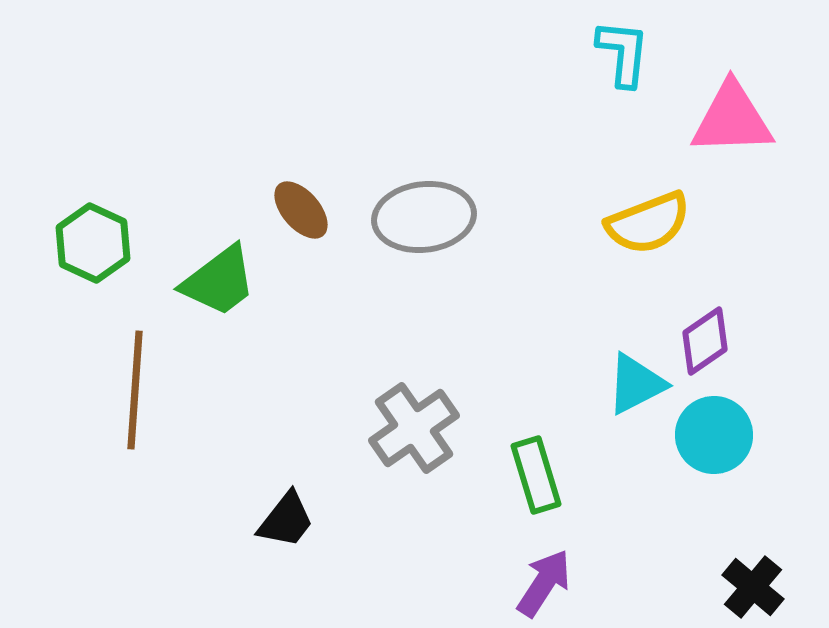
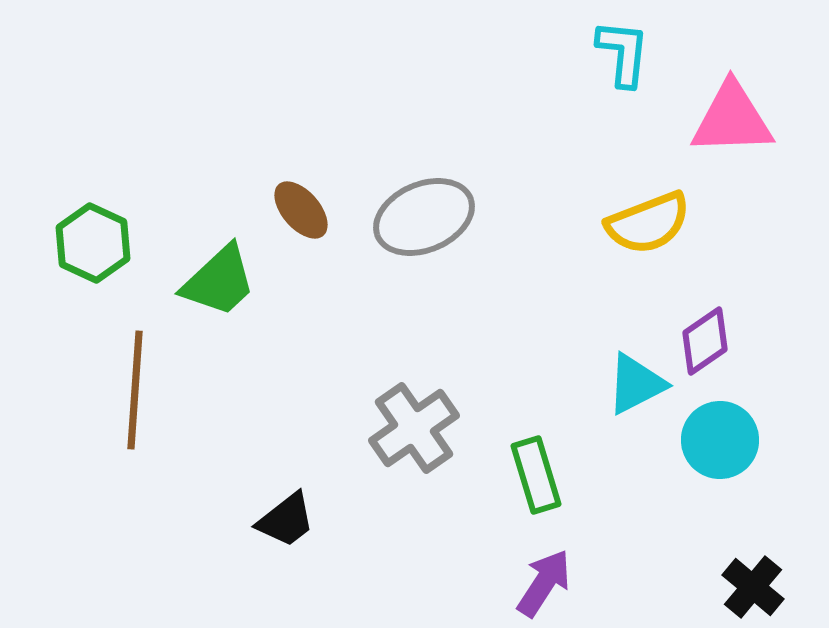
gray ellipse: rotated 16 degrees counterclockwise
green trapezoid: rotated 6 degrees counterclockwise
cyan circle: moved 6 px right, 5 px down
black trapezoid: rotated 14 degrees clockwise
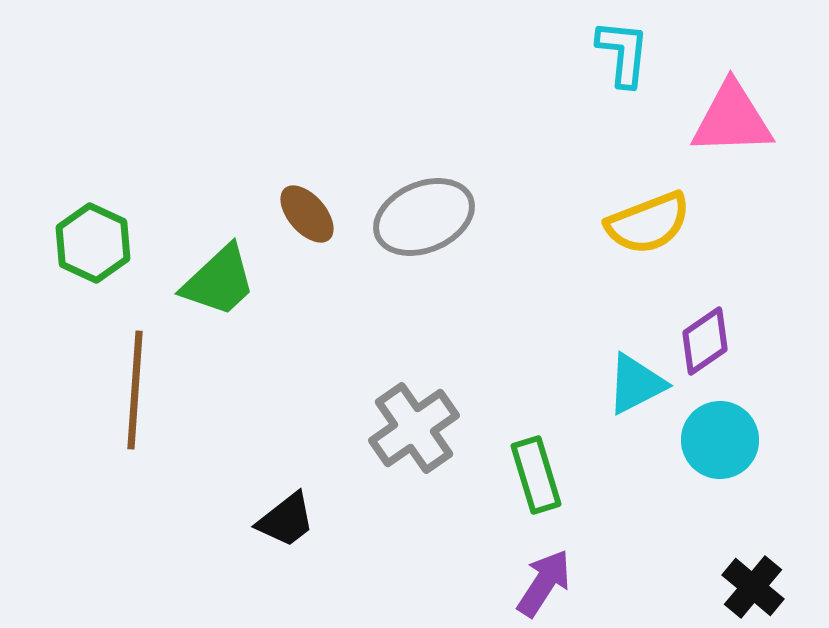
brown ellipse: moved 6 px right, 4 px down
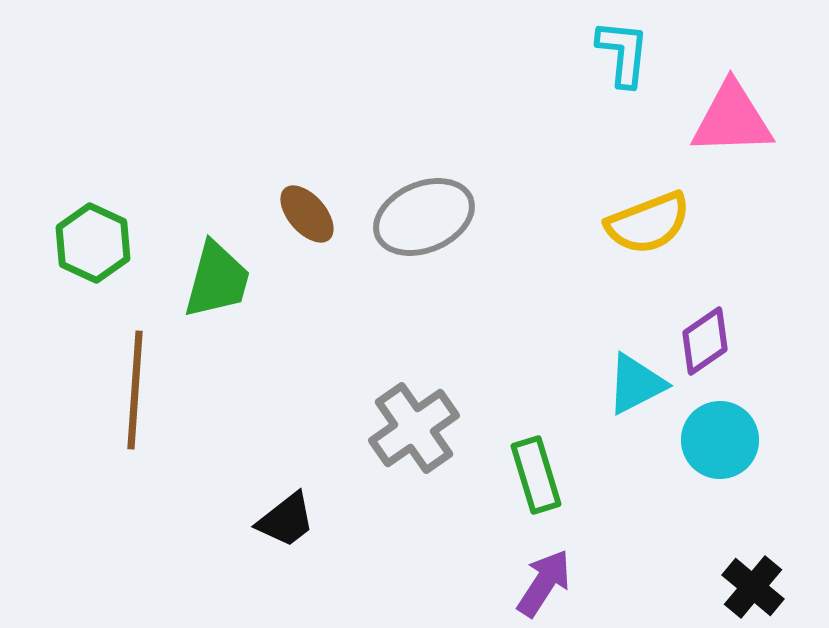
green trapezoid: moved 2 px left, 1 px up; rotated 32 degrees counterclockwise
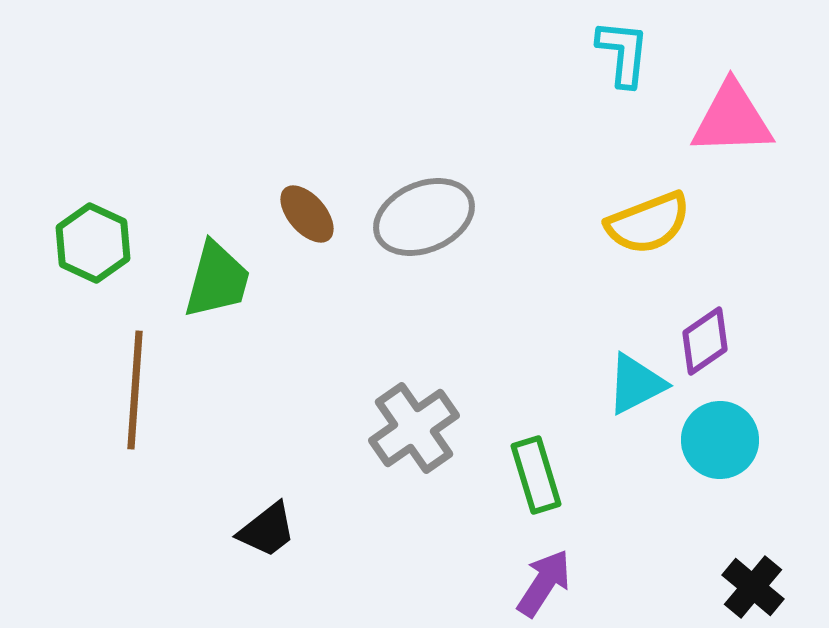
black trapezoid: moved 19 px left, 10 px down
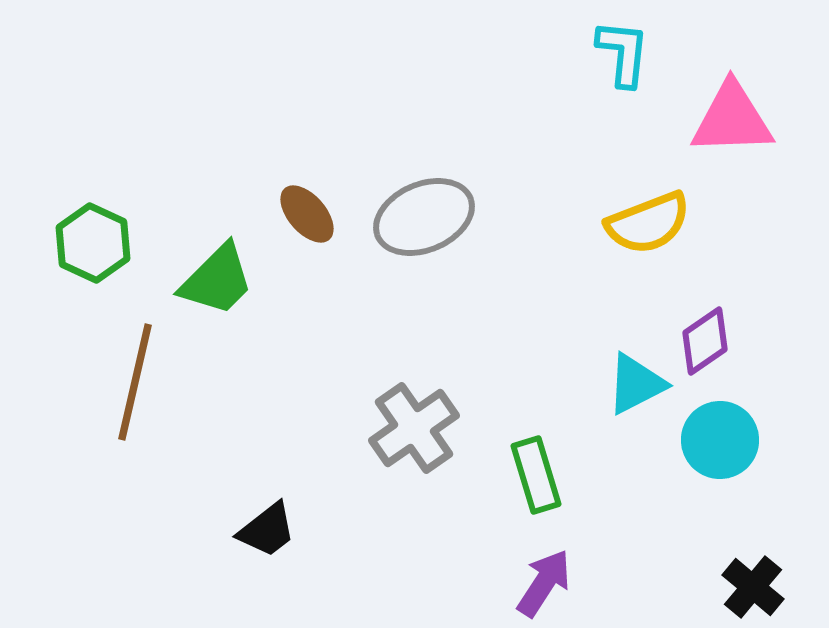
green trapezoid: rotated 30 degrees clockwise
brown line: moved 8 px up; rotated 9 degrees clockwise
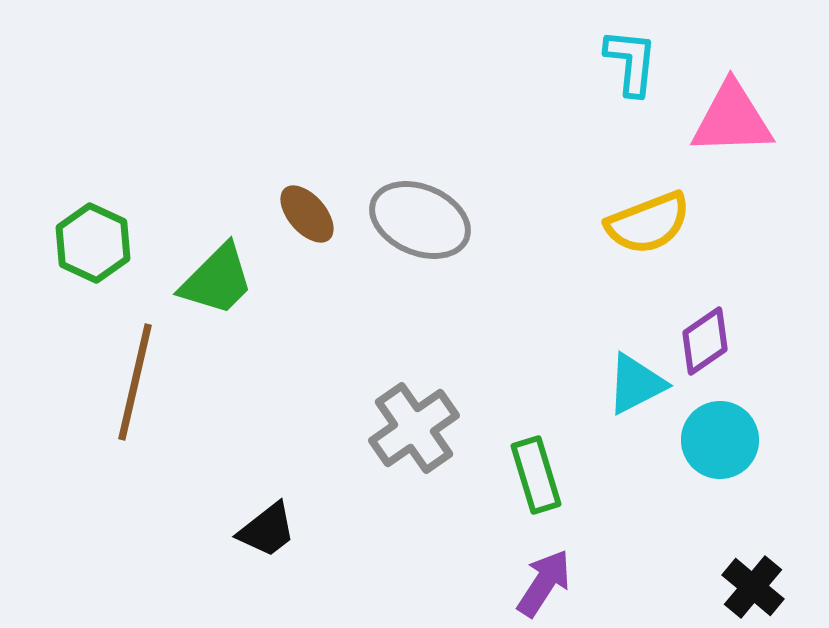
cyan L-shape: moved 8 px right, 9 px down
gray ellipse: moved 4 px left, 3 px down; rotated 46 degrees clockwise
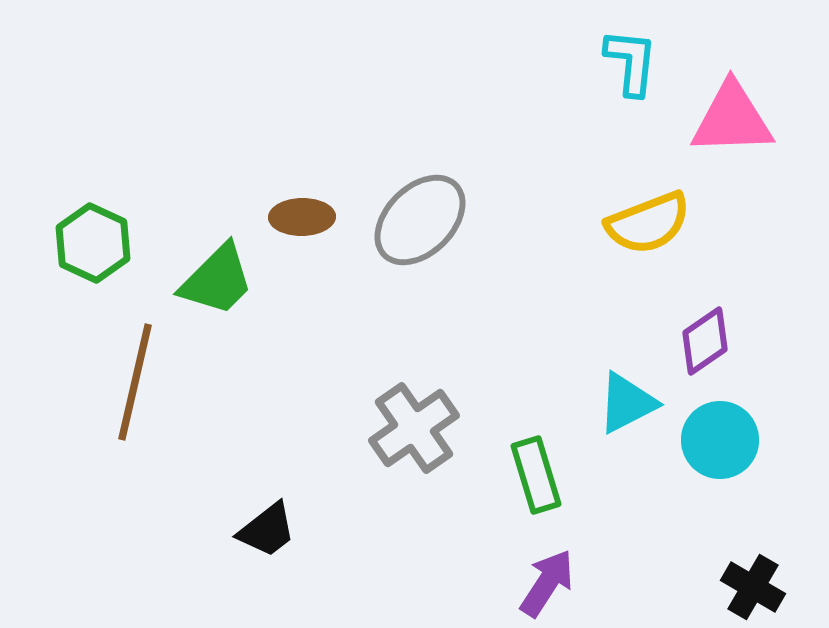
brown ellipse: moved 5 px left, 3 px down; rotated 50 degrees counterclockwise
gray ellipse: rotated 68 degrees counterclockwise
cyan triangle: moved 9 px left, 19 px down
purple arrow: moved 3 px right
black cross: rotated 10 degrees counterclockwise
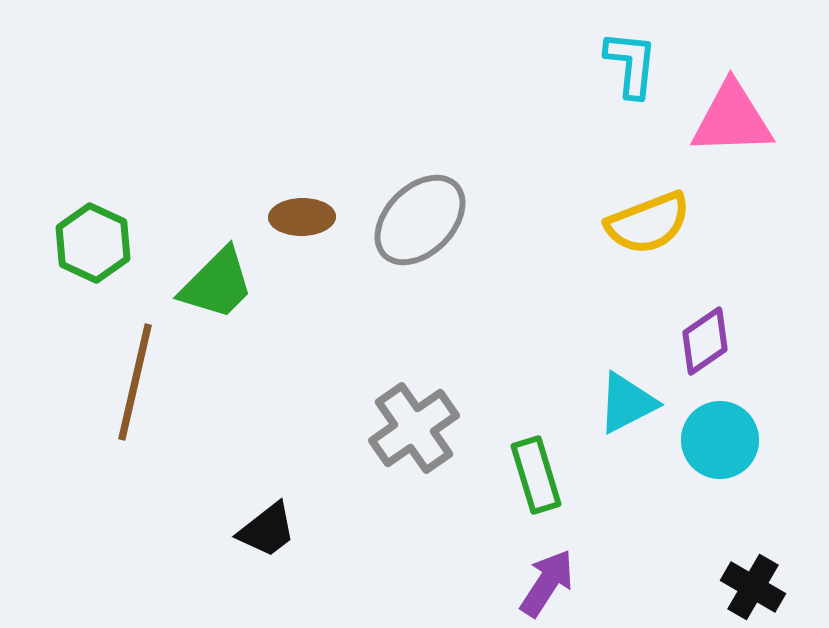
cyan L-shape: moved 2 px down
green trapezoid: moved 4 px down
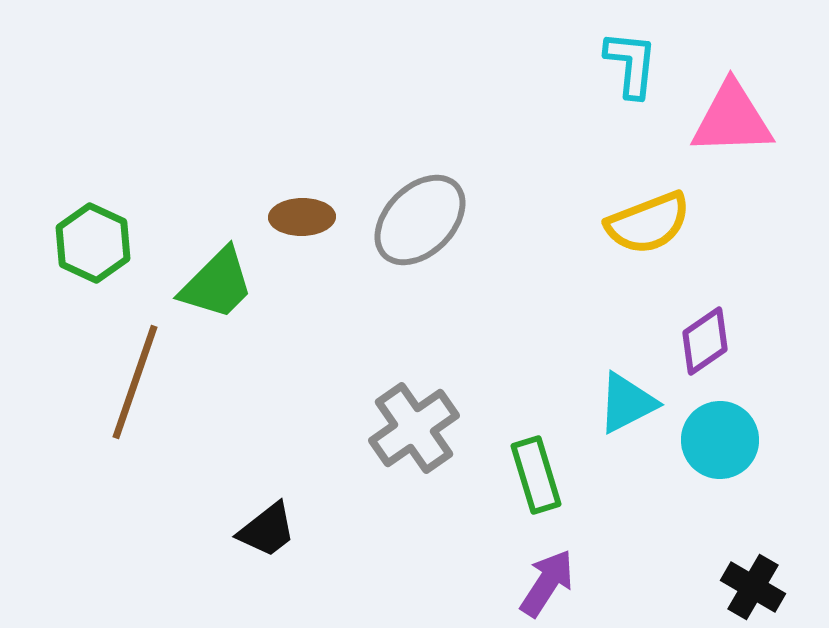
brown line: rotated 6 degrees clockwise
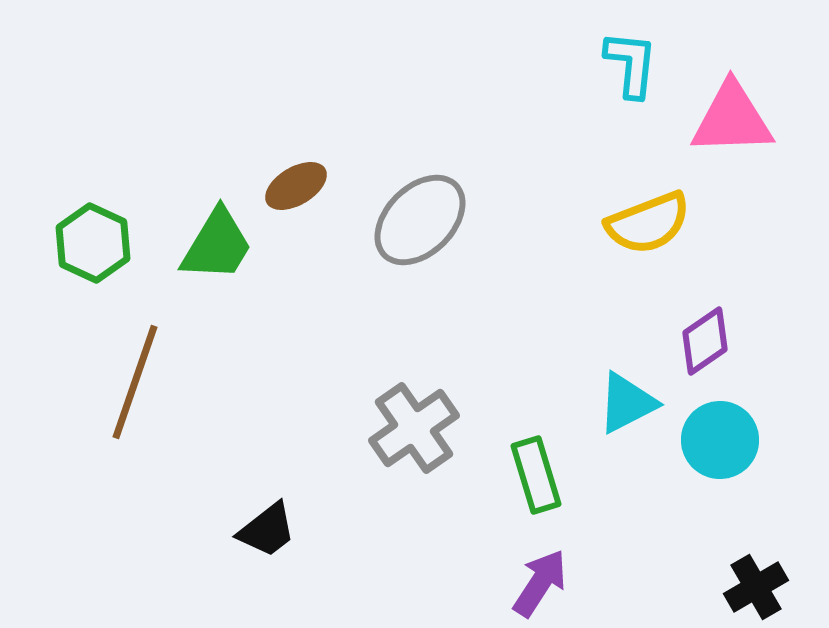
brown ellipse: moved 6 px left, 31 px up; rotated 30 degrees counterclockwise
green trapezoid: moved 39 px up; rotated 14 degrees counterclockwise
purple arrow: moved 7 px left
black cross: moved 3 px right; rotated 30 degrees clockwise
